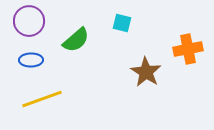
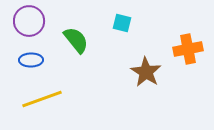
green semicircle: rotated 88 degrees counterclockwise
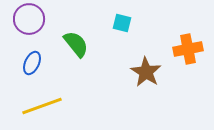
purple circle: moved 2 px up
green semicircle: moved 4 px down
blue ellipse: moved 1 px right, 3 px down; rotated 65 degrees counterclockwise
yellow line: moved 7 px down
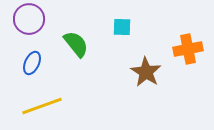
cyan square: moved 4 px down; rotated 12 degrees counterclockwise
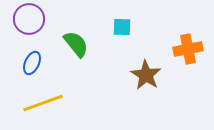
brown star: moved 3 px down
yellow line: moved 1 px right, 3 px up
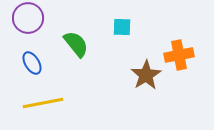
purple circle: moved 1 px left, 1 px up
orange cross: moved 9 px left, 6 px down
blue ellipse: rotated 55 degrees counterclockwise
brown star: rotated 8 degrees clockwise
yellow line: rotated 9 degrees clockwise
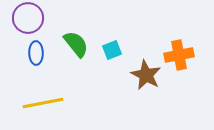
cyan square: moved 10 px left, 23 px down; rotated 24 degrees counterclockwise
blue ellipse: moved 4 px right, 10 px up; rotated 30 degrees clockwise
brown star: rotated 12 degrees counterclockwise
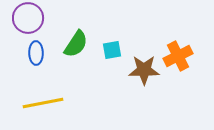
green semicircle: rotated 72 degrees clockwise
cyan square: rotated 12 degrees clockwise
orange cross: moved 1 px left, 1 px down; rotated 16 degrees counterclockwise
brown star: moved 2 px left, 5 px up; rotated 28 degrees counterclockwise
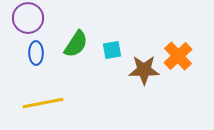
orange cross: rotated 16 degrees counterclockwise
